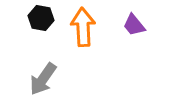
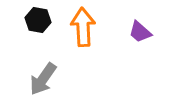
black hexagon: moved 3 px left, 2 px down
purple trapezoid: moved 6 px right, 7 px down; rotated 10 degrees counterclockwise
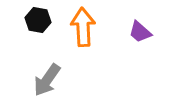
gray arrow: moved 4 px right, 1 px down
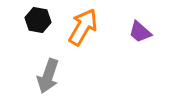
orange arrow: rotated 33 degrees clockwise
gray arrow: moved 1 px right, 4 px up; rotated 16 degrees counterclockwise
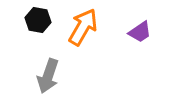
purple trapezoid: rotated 75 degrees counterclockwise
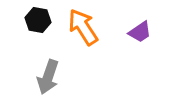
orange arrow: rotated 63 degrees counterclockwise
gray arrow: moved 1 px down
